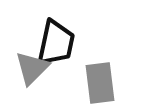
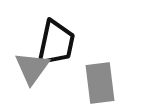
gray triangle: rotated 9 degrees counterclockwise
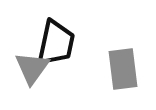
gray rectangle: moved 23 px right, 14 px up
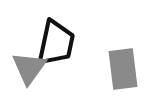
gray triangle: moved 3 px left
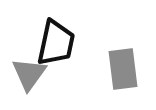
gray triangle: moved 6 px down
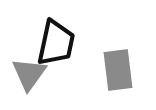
gray rectangle: moved 5 px left, 1 px down
